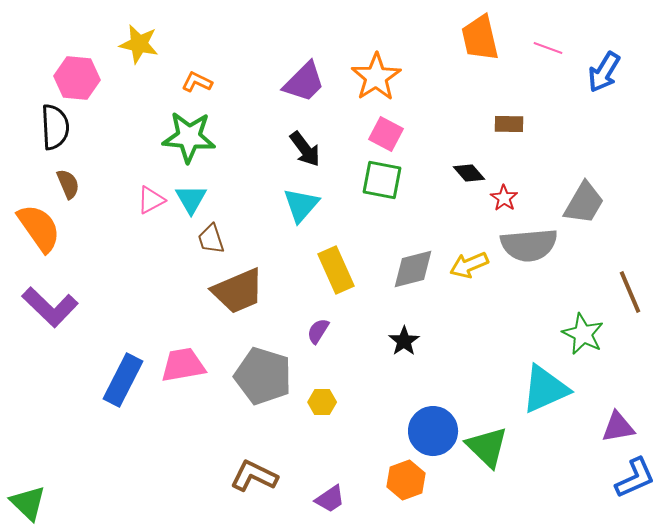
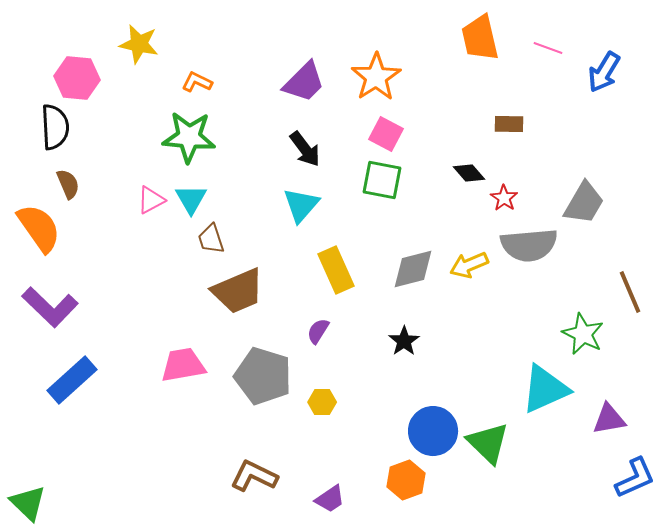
blue rectangle at (123, 380): moved 51 px left; rotated 21 degrees clockwise
purple triangle at (618, 427): moved 9 px left, 8 px up
green triangle at (487, 447): moved 1 px right, 4 px up
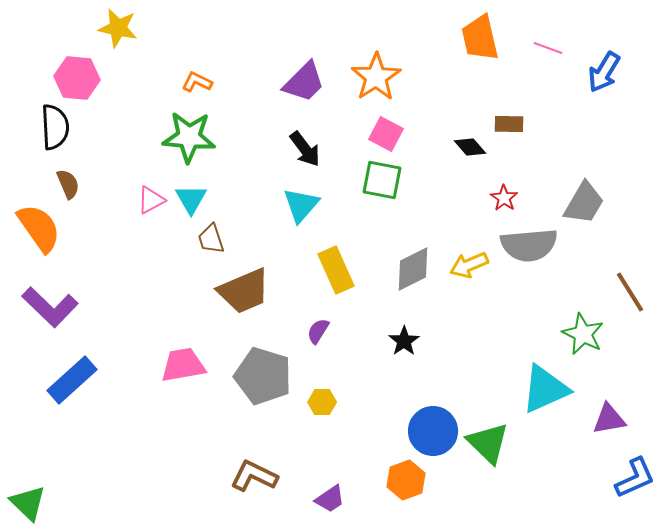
yellow star at (139, 44): moved 21 px left, 16 px up
black diamond at (469, 173): moved 1 px right, 26 px up
gray diamond at (413, 269): rotated 12 degrees counterclockwise
brown trapezoid at (238, 291): moved 6 px right
brown line at (630, 292): rotated 9 degrees counterclockwise
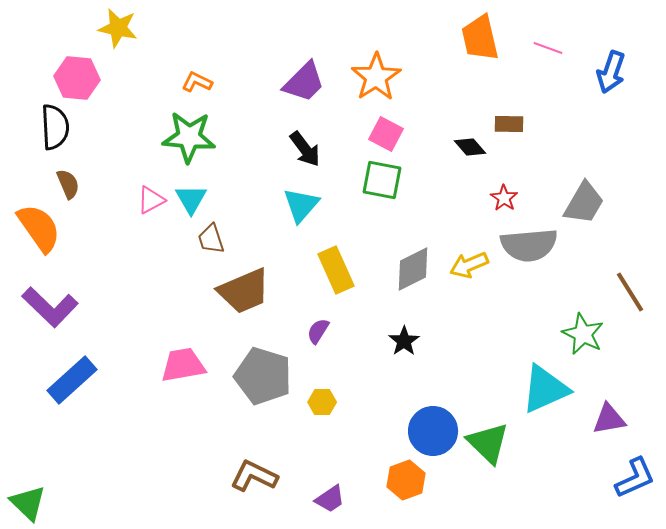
blue arrow at (604, 72): moved 7 px right; rotated 12 degrees counterclockwise
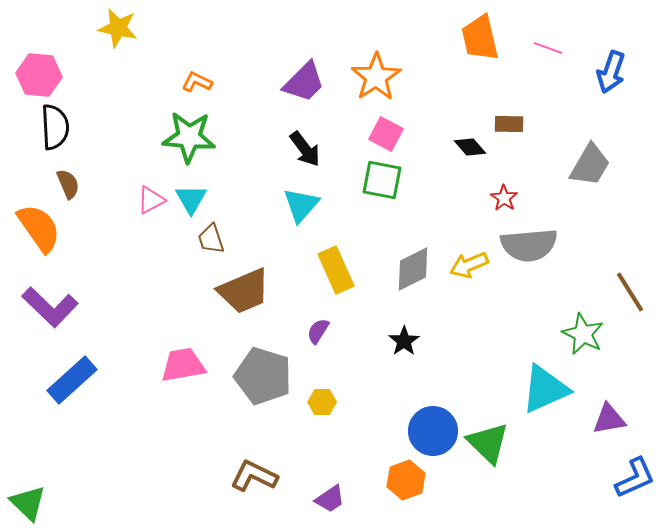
pink hexagon at (77, 78): moved 38 px left, 3 px up
gray trapezoid at (584, 203): moved 6 px right, 38 px up
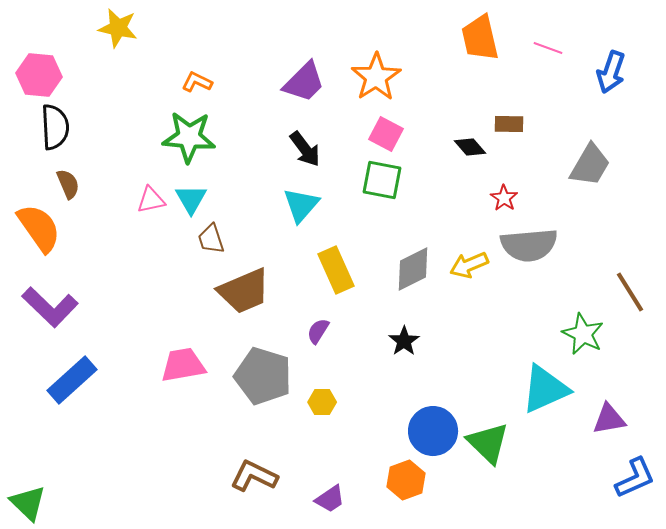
pink triangle at (151, 200): rotated 16 degrees clockwise
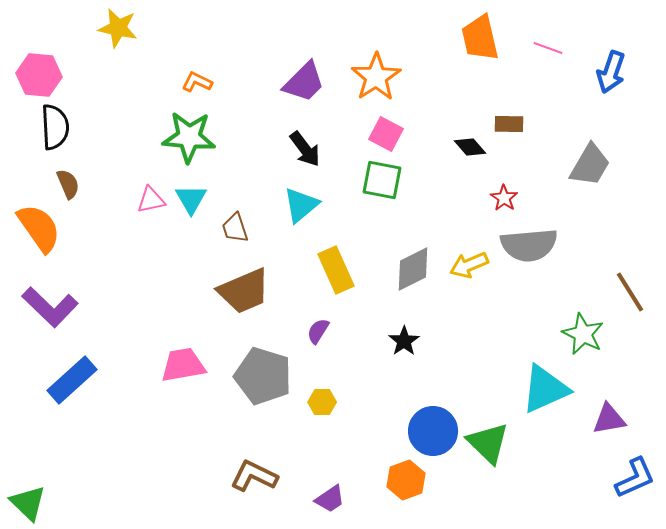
cyan triangle at (301, 205): rotated 9 degrees clockwise
brown trapezoid at (211, 239): moved 24 px right, 11 px up
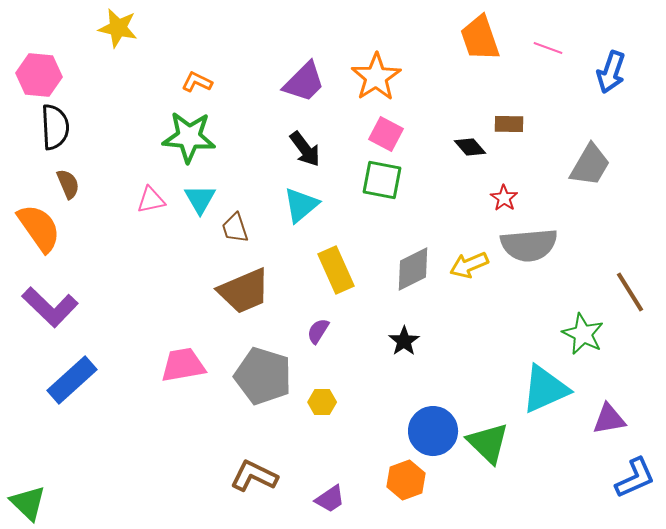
orange trapezoid at (480, 38): rotated 6 degrees counterclockwise
cyan triangle at (191, 199): moved 9 px right
